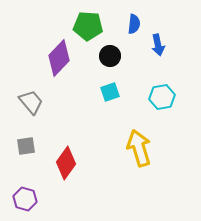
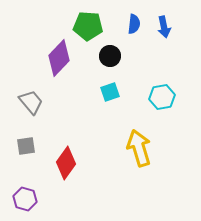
blue arrow: moved 6 px right, 18 px up
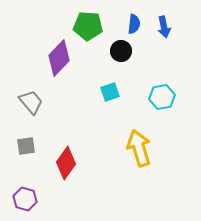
black circle: moved 11 px right, 5 px up
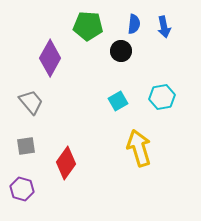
purple diamond: moved 9 px left; rotated 15 degrees counterclockwise
cyan square: moved 8 px right, 9 px down; rotated 12 degrees counterclockwise
purple hexagon: moved 3 px left, 10 px up
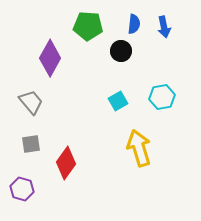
gray square: moved 5 px right, 2 px up
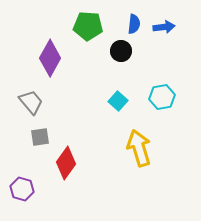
blue arrow: rotated 85 degrees counterclockwise
cyan square: rotated 18 degrees counterclockwise
gray square: moved 9 px right, 7 px up
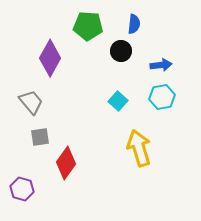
blue arrow: moved 3 px left, 38 px down
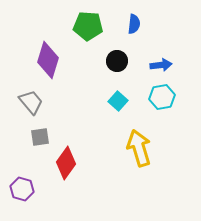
black circle: moved 4 px left, 10 px down
purple diamond: moved 2 px left, 2 px down; rotated 12 degrees counterclockwise
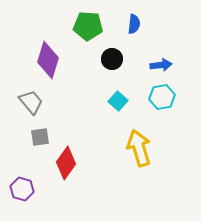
black circle: moved 5 px left, 2 px up
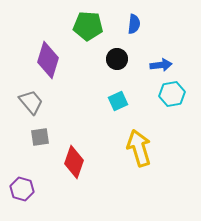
black circle: moved 5 px right
cyan hexagon: moved 10 px right, 3 px up
cyan square: rotated 24 degrees clockwise
red diamond: moved 8 px right, 1 px up; rotated 16 degrees counterclockwise
